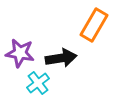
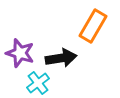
orange rectangle: moved 1 px left, 1 px down
purple star: rotated 8 degrees clockwise
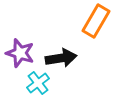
orange rectangle: moved 3 px right, 5 px up
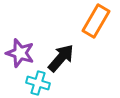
black arrow: rotated 40 degrees counterclockwise
cyan cross: rotated 35 degrees counterclockwise
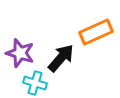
orange rectangle: moved 11 px down; rotated 36 degrees clockwise
cyan cross: moved 3 px left
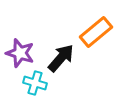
orange rectangle: rotated 16 degrees counterclockwise
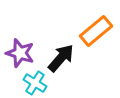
orange rectangle: moved 1 px up
cyan cross: rotated 15 degrees clockwise
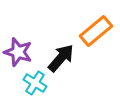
purple star: moved 2 px left, 1 px up
